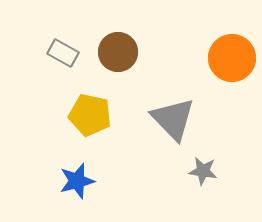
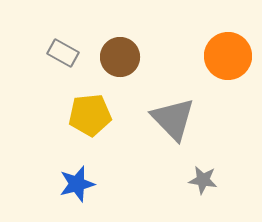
brown circle: moved 2 px right, 5 px down
orange circle: moved 4 px left, 2 px up
yellow pentagon: rotated 18 degrees counterclockwise
gray star: moved 9 px down
blue star: moved 3 px down
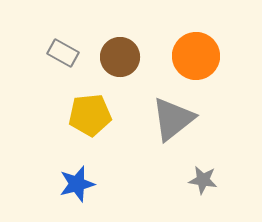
orange circle: moved 32 px left
gray triangle: rotated 36 degrees clockwise
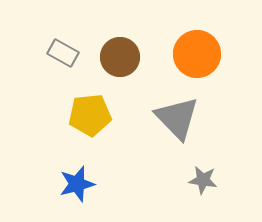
orange circle: moved 1 px right, 2 px up
gray triangle: moved 4 px right, 1 px up; rotated 36 degrees counterclockwise
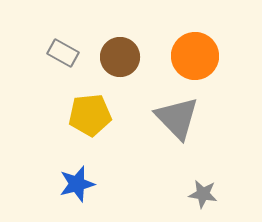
orange circle: moved 2 px left, 2 px down
gray star: moved 14 px down
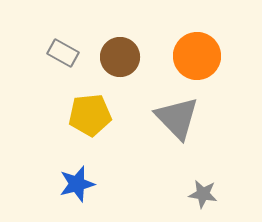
orange circle: moved 2 px right
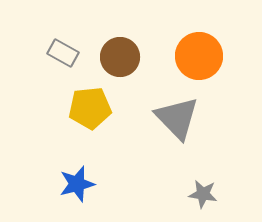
orange circle: moved 2 px right
yellow pentagon: moved 7 px up
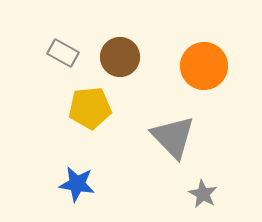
orange circle: moved 5 px right, 10 px down
gray triangle: moved 4 px left, 19 px down
blue star: rotated 24 degrees clockwise
gray star: rotated 20 degrees clockwise
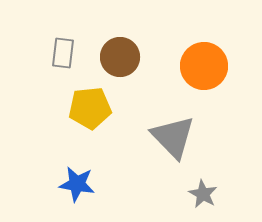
gray rectangle: rotated 68 degrees clockwise
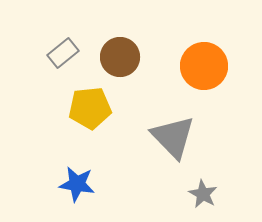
gray rectangle: rotated 44 degrees clockwise
